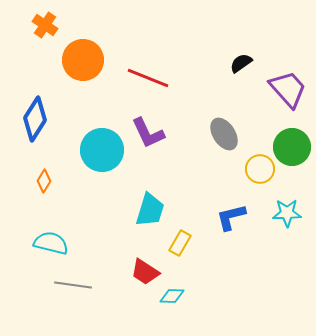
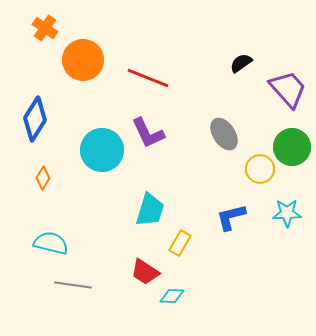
orange cross: moved 3 px down
orange diamond: moved 1 px left, 3 px up
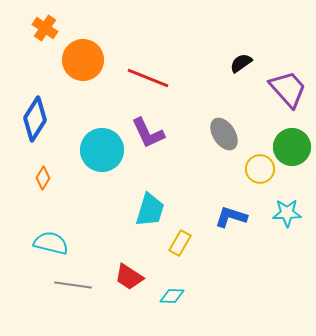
blue L-shape: rotated 32 degrees clockwise
red trapezoid: moved 16 px left, 5 px down
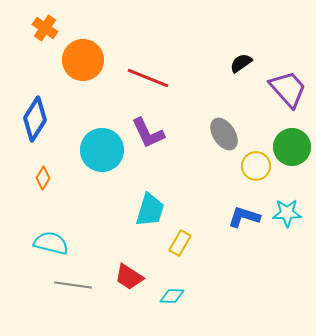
yellow circle: moved 4 px left, 3 px up
blue L-shape: moved 13 px right
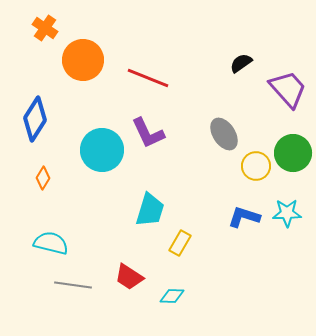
green circle: moved 1 px right, 6 px down
